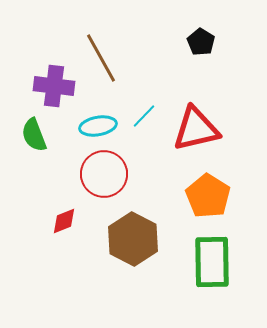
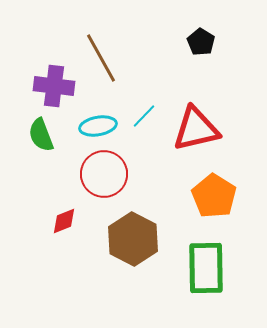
green semicircle: moved 7 px right
orange pentagon: moved 6 px right
green rectangle: moved 6 px left, 6 px down
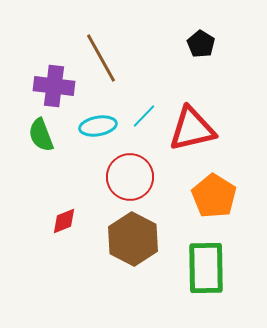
black pentagon: moved 2 px down
red triangle: moved 4 px left
red circle: moved 26 px right, 3 px down
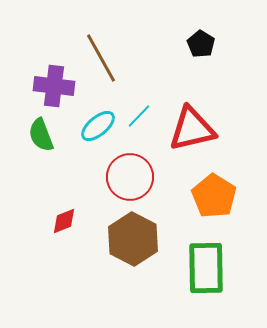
cyan line: moved 5 px left
cyan ellipse: rotated 30 degrees counterclockwise
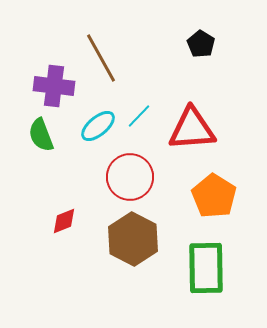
red triangle: rotated 9 degrees clockwise
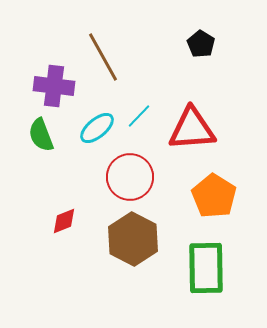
brown line: moved 2 px right, 1 px up
cyan ellipse: moved 1 px left, 2 px down
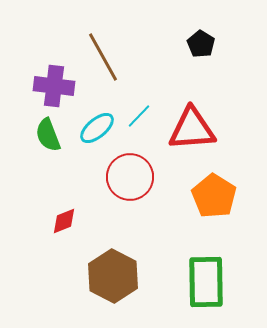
green semicircle: moved 7 px right
brown hexagon: moved 20 px left, 37 px down
green rectangle: moved 14 px down
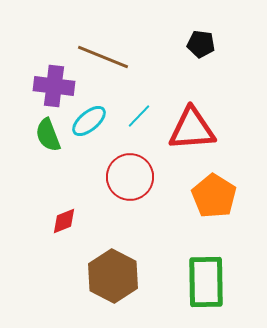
black pentagon: rotated 24 degrees counterclockwise
brown line: rotated 39 degrees counterclockwise
cyan ellipse: moved 8 px left, 7 px up
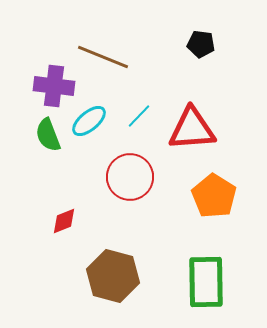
brown hexagon: rotated 12 degrees counterclockwise
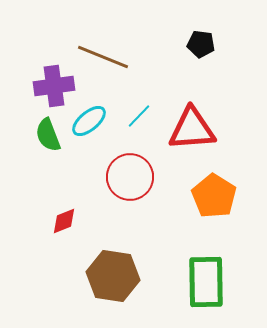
purple cross: rotated 15 degrees counterclockwise
brown hexagon: rotated 6 degrees counterclockwise
